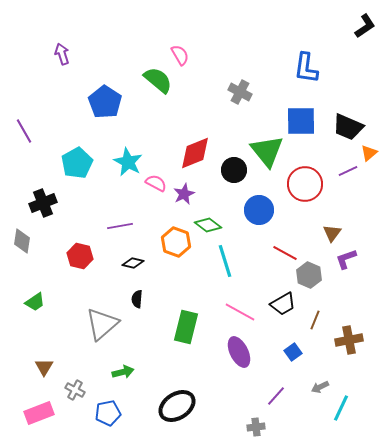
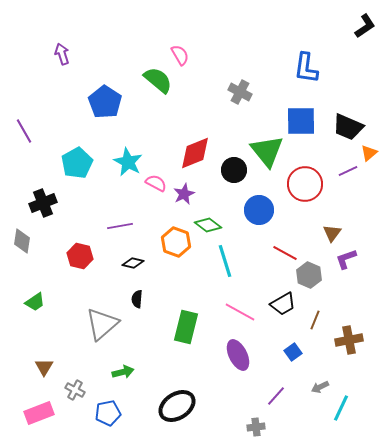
purple ellipse at (239, 352): moved 1 px left, 3 px down
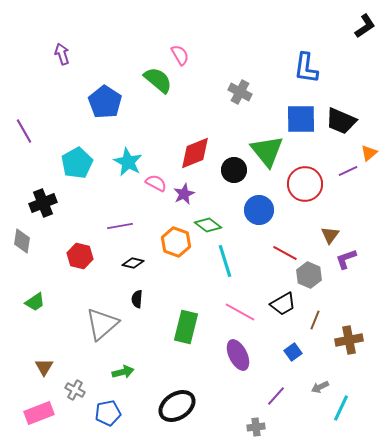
blue square at (301, 121): moved 2 px up
black trapezoid at (348, 127): moved 7 px left, 6 px up
brown triangle at (332, 233): moved 2 px left, 2 px down
